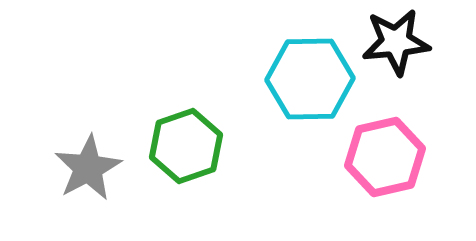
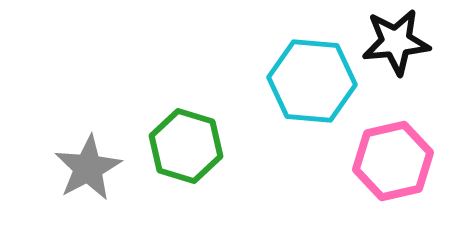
cyan hexagon: moved 2 px right, 2 px down; rotated 6 degrees clockwise
green hexagon: rotated 24 degrees counterclockwise
pink hexagon: moved 8 px right, 4 px down
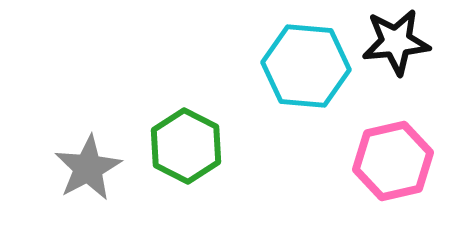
cyan hexagon: moved 6 px left, 15 px up
green hexagon: rotated 10 degrees clockwise
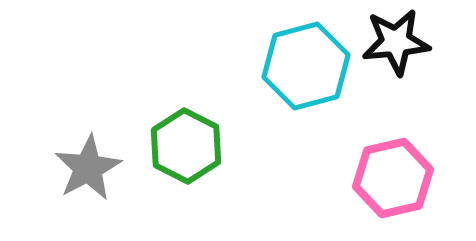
cyan hexagon: rotated 20 degrees counterclockwise
pink hexagon: moved 17 px down
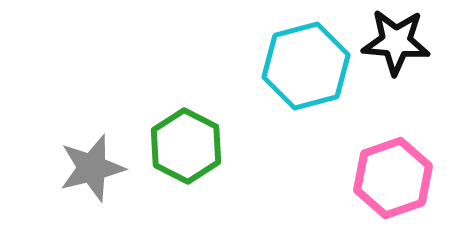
black star: rotated 10 degrees clockwise
gray star: moved 4 px right; rotated 14 degrees clockwise
pink hexagon: rotated 6 degrees counterclockwise
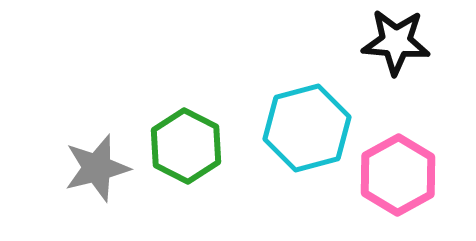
cyan hexagon: moved 1 px right, 62 px down
gray star: moved 5 px right
pink hexagon: moved 5 px right, 3 px up; rotated 10 degrees counterclockwise
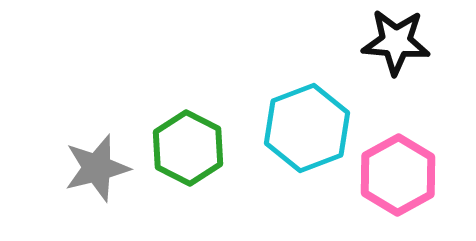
cyan hexagon: rotated 6 degrees counterclockwise
green hexagon: moved 2 px right, 2 px down
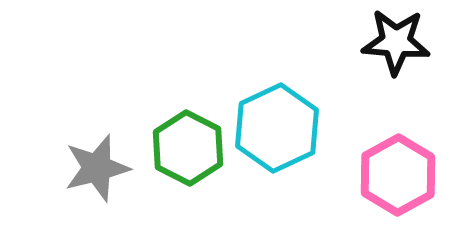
cyan hexagon: moved 30 px left; rotated 4 degrees counterclockwise
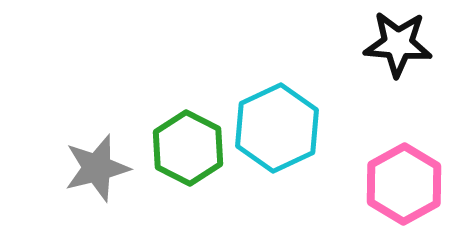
black star: moved 2 px right, 2 px down
pink hexagon: moved 6 px right, 9 px down
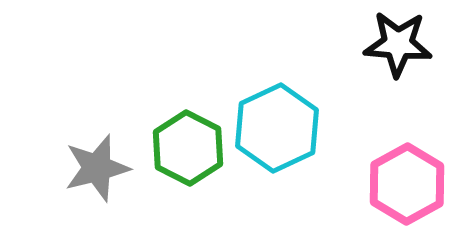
pink hexagon: moved 3 px right
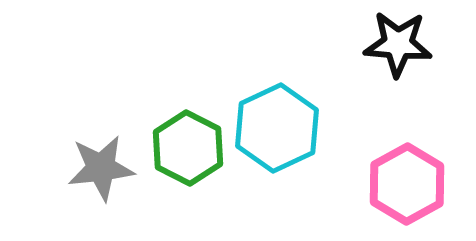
gray star: moved 4 px right; rotated 8 degrees clockwise
